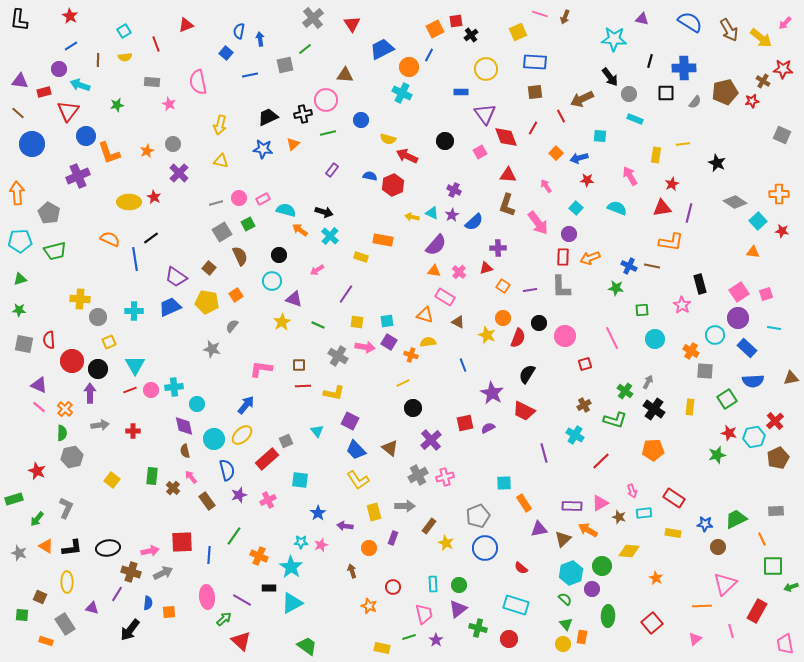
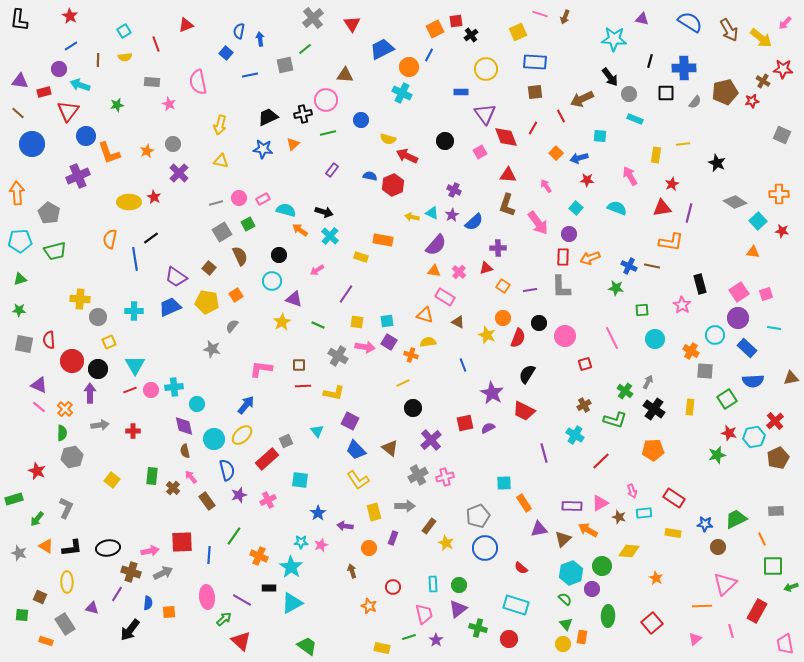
orange semicircle at (110, 239): rotated 102 degrees counterclockwise
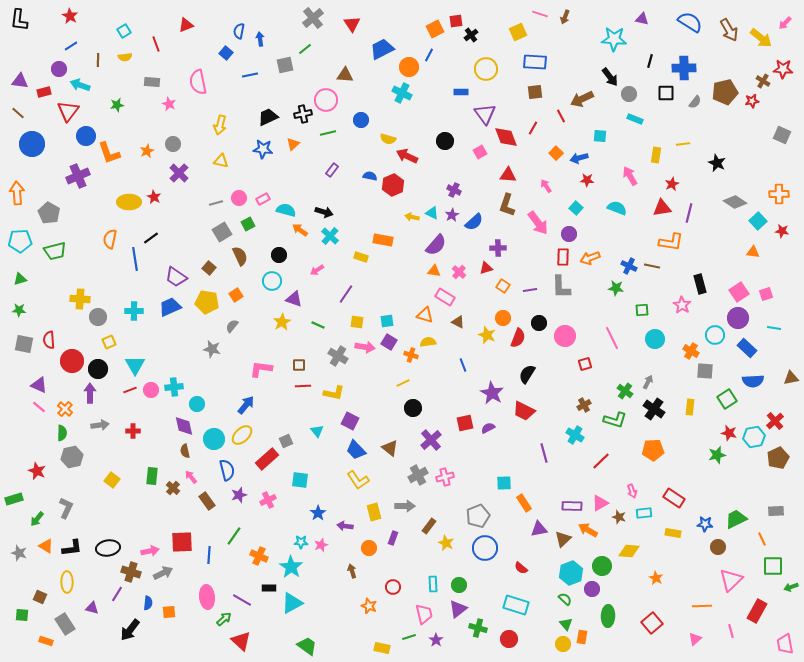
pink triangle at (725, 584): moved 6 px right, 4 px up
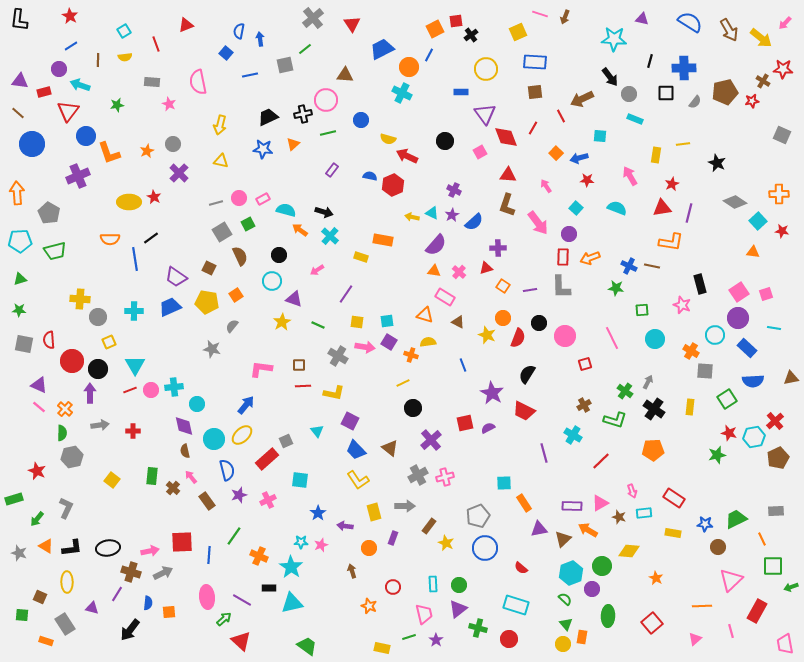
orange semicircle at (110, 239): rotated 102 degrees counterclockwise
brown square at (209, 268): rotated 16 degrees counterclockwise
pink star at (682, 305): rotated 12 degrees counterclockwise
cyan cross at (575, 435): moved 2 px left
cyan triangle at (292, 603): rotated 15 degrees clockwise
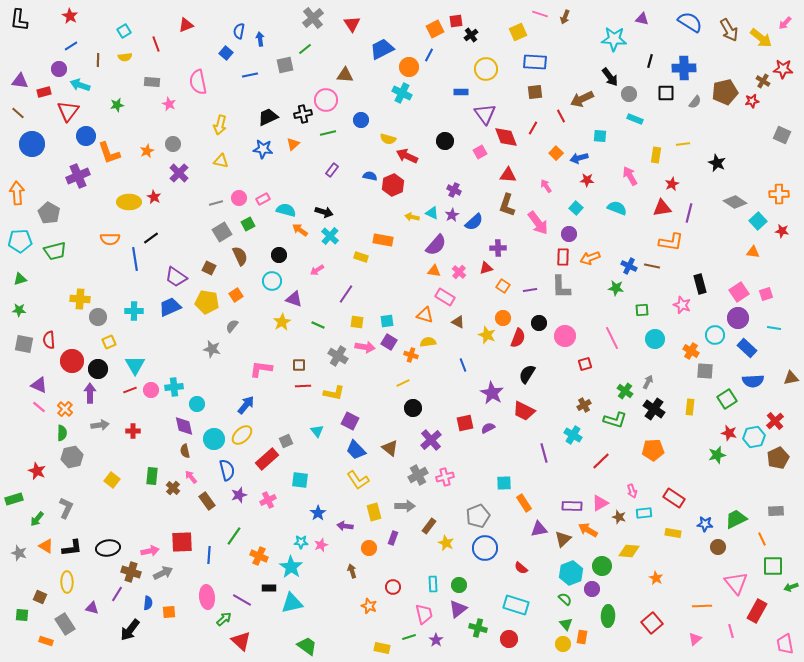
pink triangle at (731, 580): moved 5 px right, 3 px down; rotated 25 degrees counterclockwise
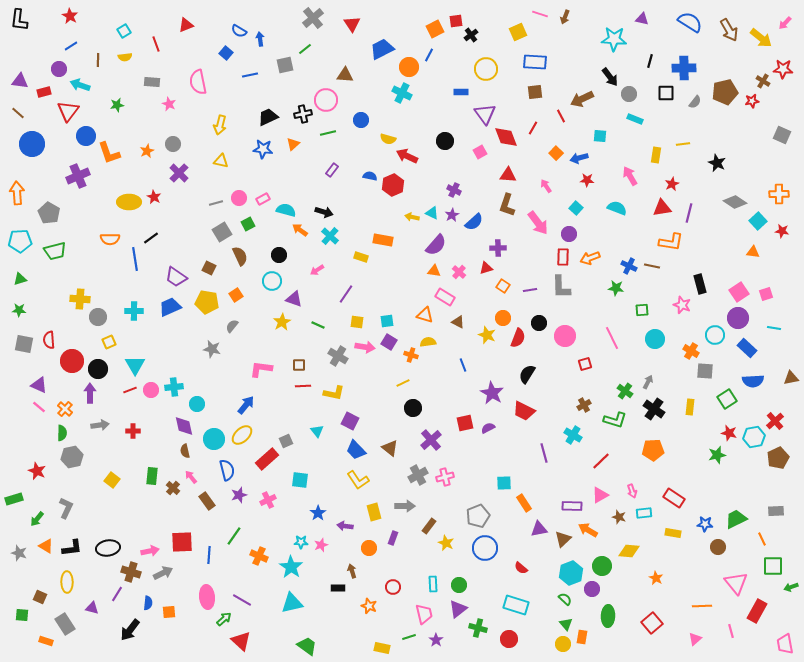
blue semicircle at (239, 31): rotated 70 degrees counterclockwise
pink triangle at (600, 503): moved 8 px up
black rectangle at (269, 588): moved 69 px right
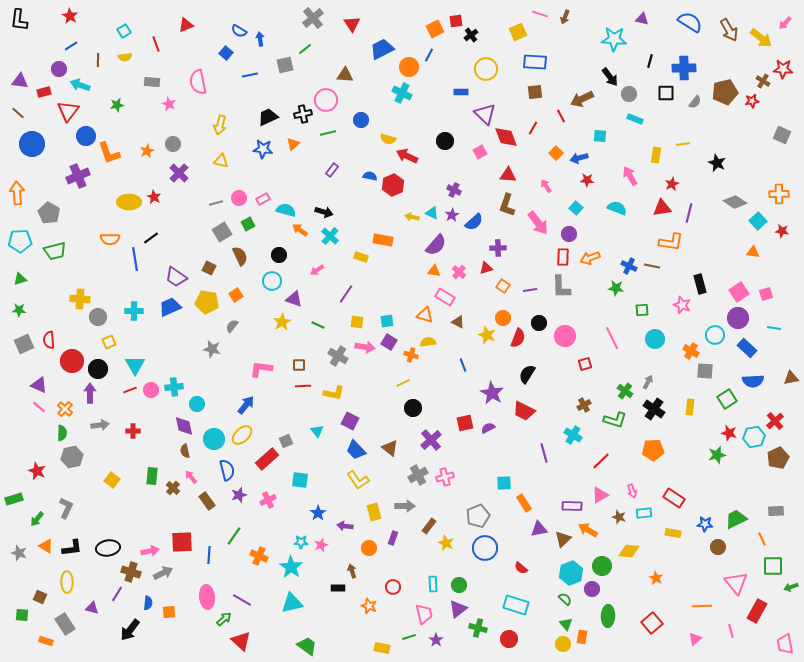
purple triangle at (485, 114): rotated 10 degrees counterclockwise
gray square at (24, 344): rotated 36 degrees counterclockwise
